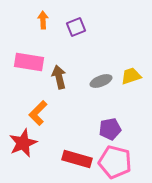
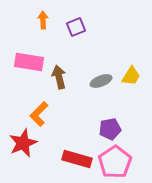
yellow trapezoid: rotated 140 degrees clockwise
orange L-shape: moved 1 px right, 1 px down
pink pentagon: rotated 24 degrees clockwise
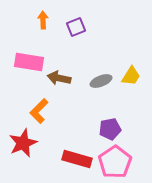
brown arrow: moved 1 px down; rotated 65 degrees counterclockwise
orange L-shape: moved 3 px up
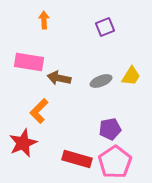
orange arrow: moved 1 px right
purple square: moved 29 px right
